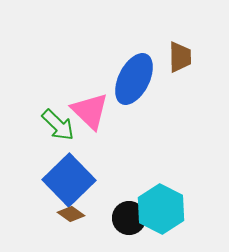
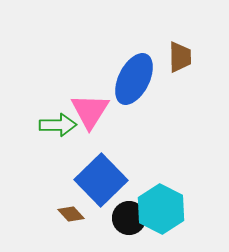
pink triangle: rotated 18 degrees clockwise
green arrow: rotated 45 degrees counterclockwise
blue square: moved 32 px right
brown diamond: rotated 12 degrees clockwise
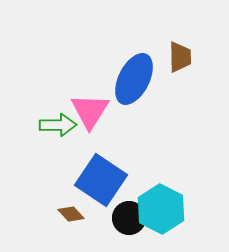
blue square: rotated 12 degrees counterclockwise
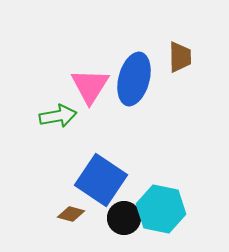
blue ellipse: rotated 12 degrees counterclockwise
pink triangle: moved 25 px up
green arrow: moved 9 px up; rotated 9 degrees counterclockwise
cyan hexagon: rotated 15 degrees counterclockwise
brown diamond: rotated 32 degrees counterclockwise
black circle: moved 5 px left
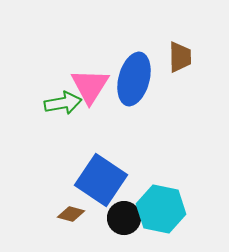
green arrow: moved 5 px right, 13 px up
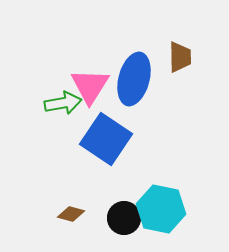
blue square: moved 5 px right, 41 px up
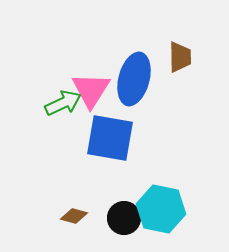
pink triangle: moved 1 px right, 4 px down
green arrow: rotated 15 degrees counterclockwise
blue square: moved 4 px right, 1 px up; rotated 24 degrees counterclockwise
brown diamond: moved 3 px right, 2 px down
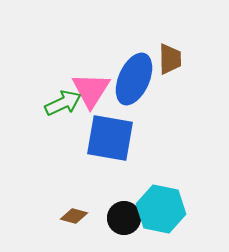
brown trapezoid: moved 10 px left, 2 px down
blue ellipse: rotated 9 degrees clockwise
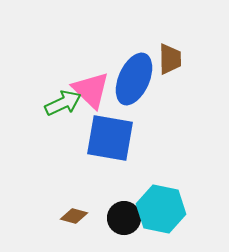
pink triangle: rotated 18 degrees counterclockwise
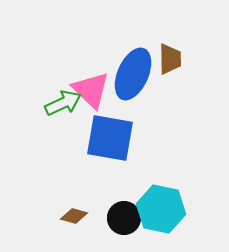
blue ellipse: moved 1 px left, 5 px up
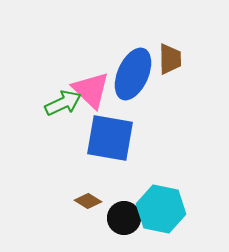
brown diamond: moved 14 px right, 15 px up; rotated 16 degrees clockwise
